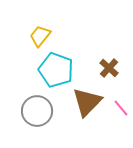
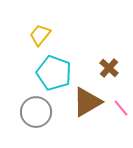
yellow trapezoid: moved 1 px up
cyan pentagon: moved 2 px left, 3 px down
brown triangle: rotated 16 degrees clockwise
gray circle: moved 1 px left, 1 px down
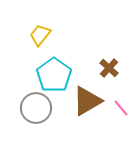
cyan pentagon: moved 2 px down; rotated 16 degrees clockwise
brown triangle: moved 1 px up
gray circle: moved 4 px up
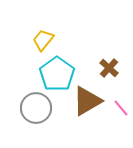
yellow trapezoid: moved 3 px right, 5 px down
cyan pentagon: moved 3 px right, 1 px up
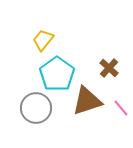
brown triangle: rotated 12 degrees clockwise
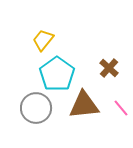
brown triangle: moved 3 px left, 4 px down; rotated 12 degrees clockwise
